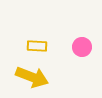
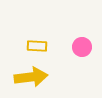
yellow arrow: moved 1 px left; rotated 28 degrees counterclockwise
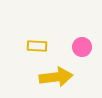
yellow arrow: moved 25 px right
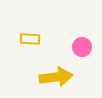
yellow rectangle: moved 7 px left, 7 px up
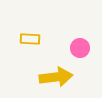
pink circle: moved 2 px left, 1 px down
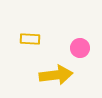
yellow arrow: moved 2 px up
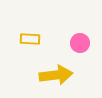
pink circle: moved 5 px up
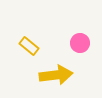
yellow rectangle: moved 1 px left, 7 px down; rotated 36 degrees clockwise
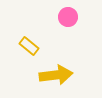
pink circle: moved 12 px left, 26 px up
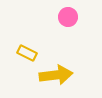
yellow rectangle: moved 2 px left, 7 px down; rotated 12 degrees counterclockwise
